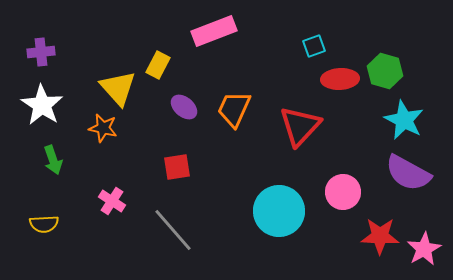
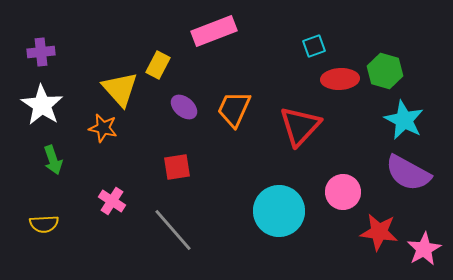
yellow triangle: moved 2 px right, 1 px down
red star: moved 1 px left, 4 px up; rotated 6 degrees clockwise
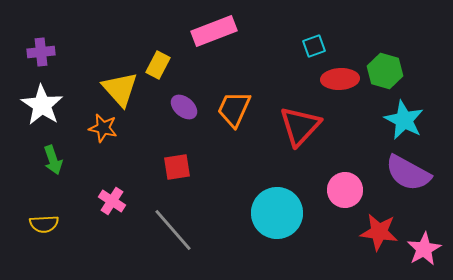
pink circle: moved 2 px right, 2 px up
cyan circle: moved 2 px left, 2 px down
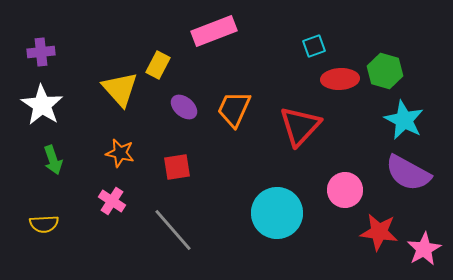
orange star: moved 17 px right, 25 px down
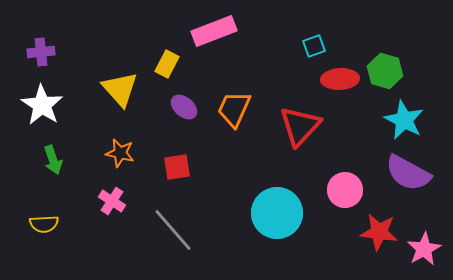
yellow rectangle: moved 9 px right, 1 px up
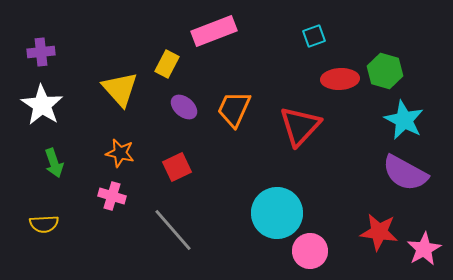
cyan square: moved 10 px up
green arrow: moved 1 px right, 3 px down
red square: rotated 16 degrees counterclockwise
purple semicircle: moved 3 px left
pink circle: moved 35 px left, 61 px down
pink cross: moved 5 px up; rotated 16 degrees counterclockwise
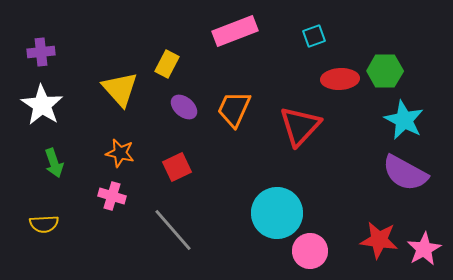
pink rectangle: moved 21 px right
green hexagon: rotated 16 degrees counterclockwise
red star: moved 8 px down
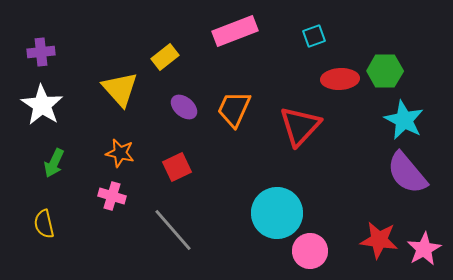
yellow rectangle: moved 2 px left, 7 px up; rotated 24 degrees clockwise
green arrow: rotated 44 degrees clockwise
purple semicircle: moved 2 px right; rotated 21 degrees clockwise
yellow semicircle: rotated 80 degrees clockwise
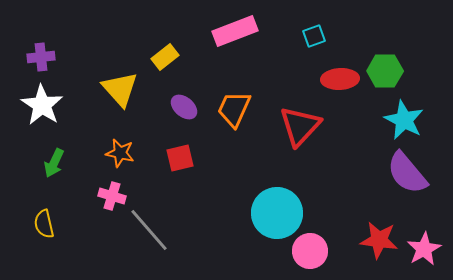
purple cross: moved 5 px down
red square: moved 3 px right, 9 px up; rotated 12 degrees clockwise
gray line: moved 24 px left
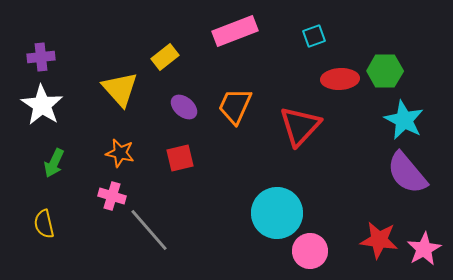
orange trapezoid: moved 1 px right, 3 px up
